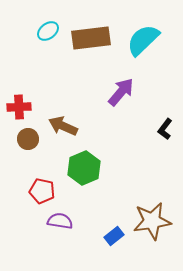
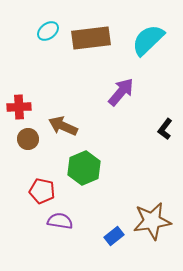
cyan semicircle: moved 5 px right
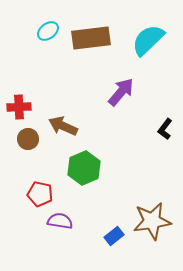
red pentagon: moved 2 px left, 3 px down
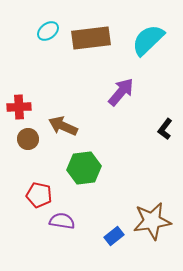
green hexagon: rotated 16 degrees clockwise
red pentagon: moved 1 px left, 1 px down
purple semicircle: moved 2 px right
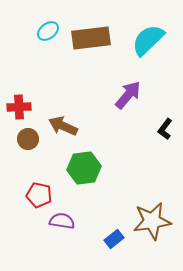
purple arrow: moved 7 px right, 3 px down
blue rectangle: moved 3 px down
